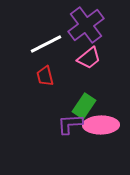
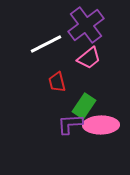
red trapezoid: moved 12 px right, 6 px down
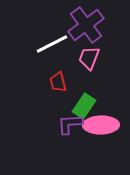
white line: moved 6 px right
pink trapezoid: rotated 150 degrees clockwise
red trapezoid: moved 1 px right
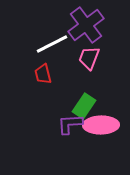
red trapezoid: moved 15 px left, 8 px up
